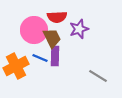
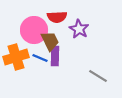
purple star: rotated 24 degrees counterclockwise
brown trapezoid: moved 2 px left, 3 px down
orange cross: moved 9 px up; rotated 10 degrees clockwise
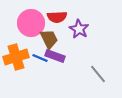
pink circle: moved 3 px left, 7 px up
brown trapezoid: moved 1 px left, 2 px up
purple rectangle: rotated 72 degrees counterclockwise
gray line: moved 2 px up; rotated 18 degrees clockwise
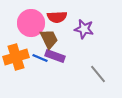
purple star: moved 5 px right; rotated 18 degrees counterclockwise
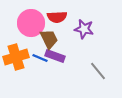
gray line: moved 3 px up
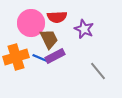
purple star: rotated 12 degrees clockwise
purple rectangle: rotated 48 degrees counterclockwise
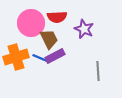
gray line: rotated 36 degrees clockwise
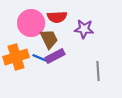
purple star: rotated 18 degrees counterclockwise
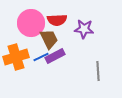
red semicircle: moved 3 px down
blue line: moved 1 px right, 1 px up; rotated 49 degrees counterclockwise
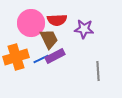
blue line: moved 2 px down
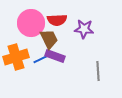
purple rectangle: rotated 48 degrees clockwise
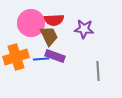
red semicircle: moved 3 px left
brown trapezoid: moved 3 px up
blue line: rotated 21 degrees clockwise
